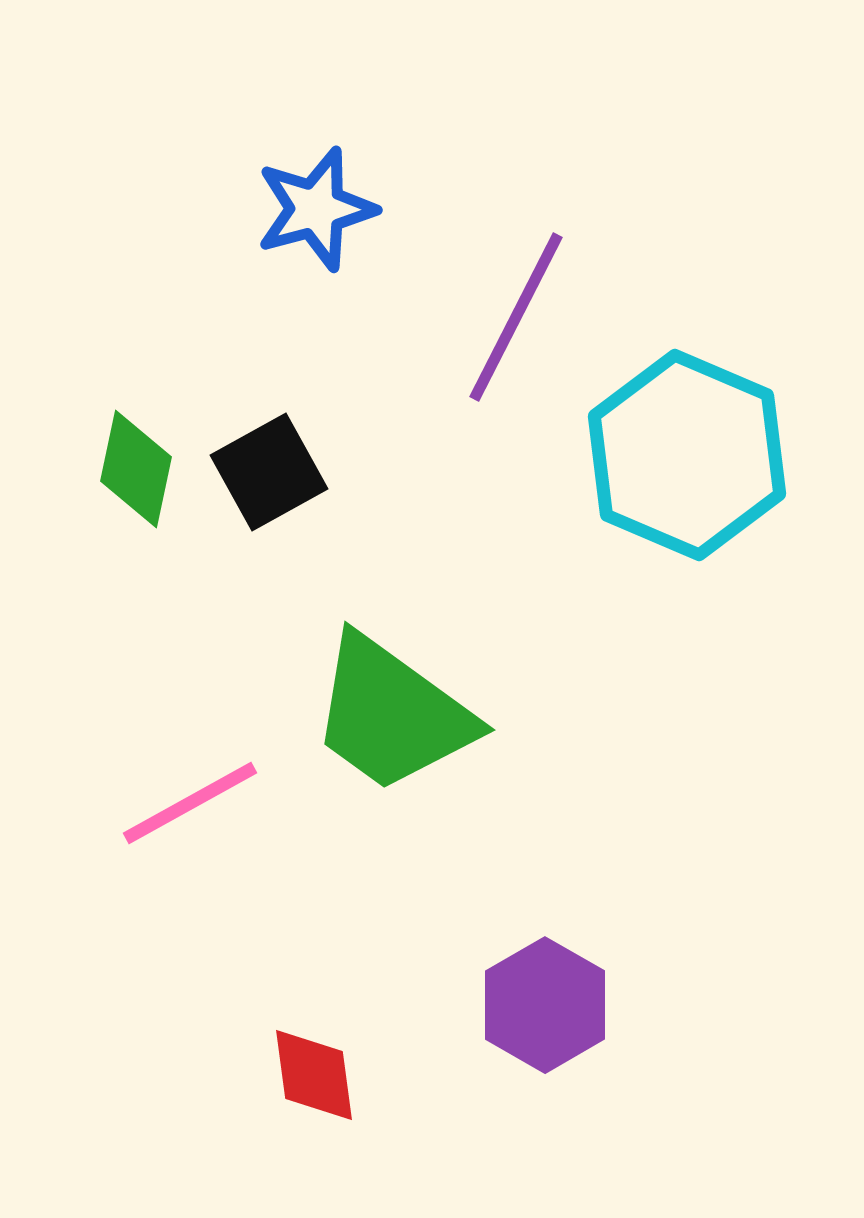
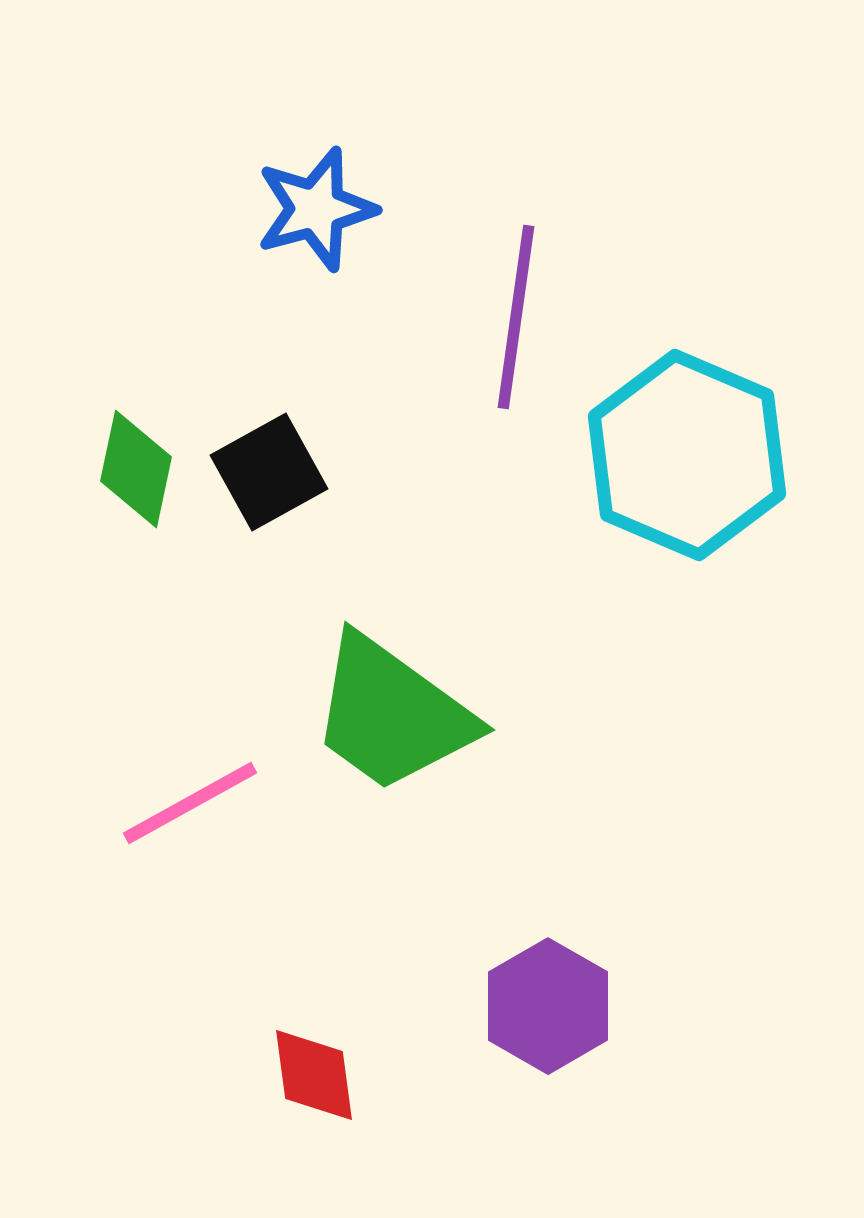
purple line: rotated 19 degrees counterclockwise
purple hexagon: moved 3 px right, 1 px down
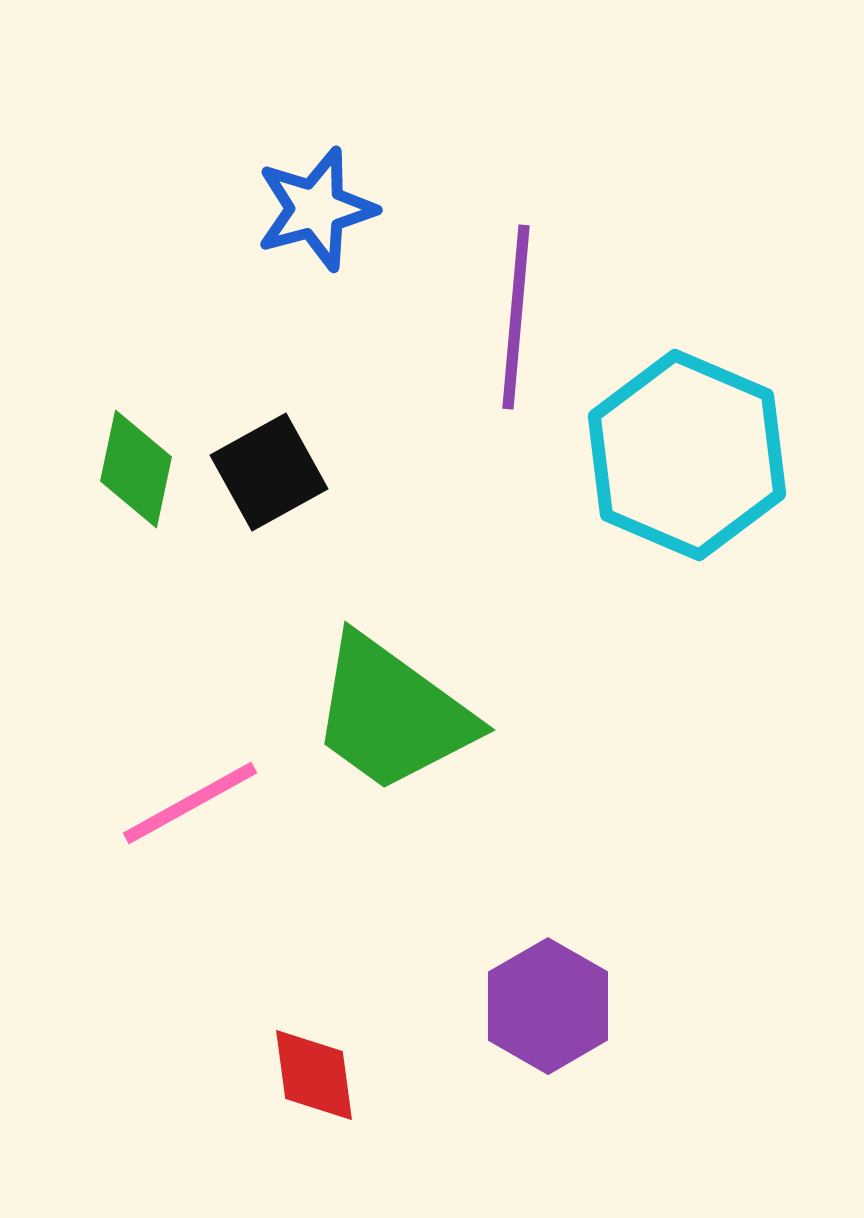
purple line: rotated 3 degrees counterclockwise
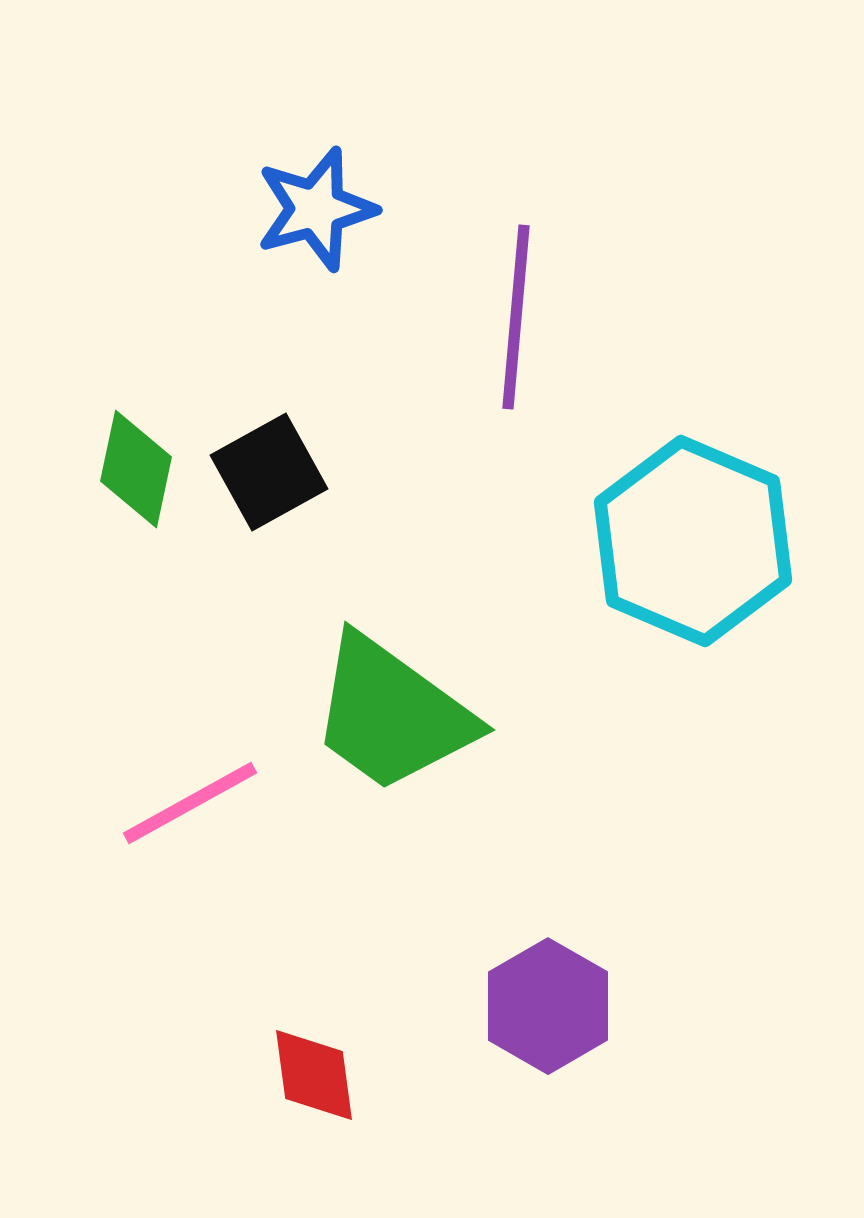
cyan hexagon: moved 6 px right, 86 px down
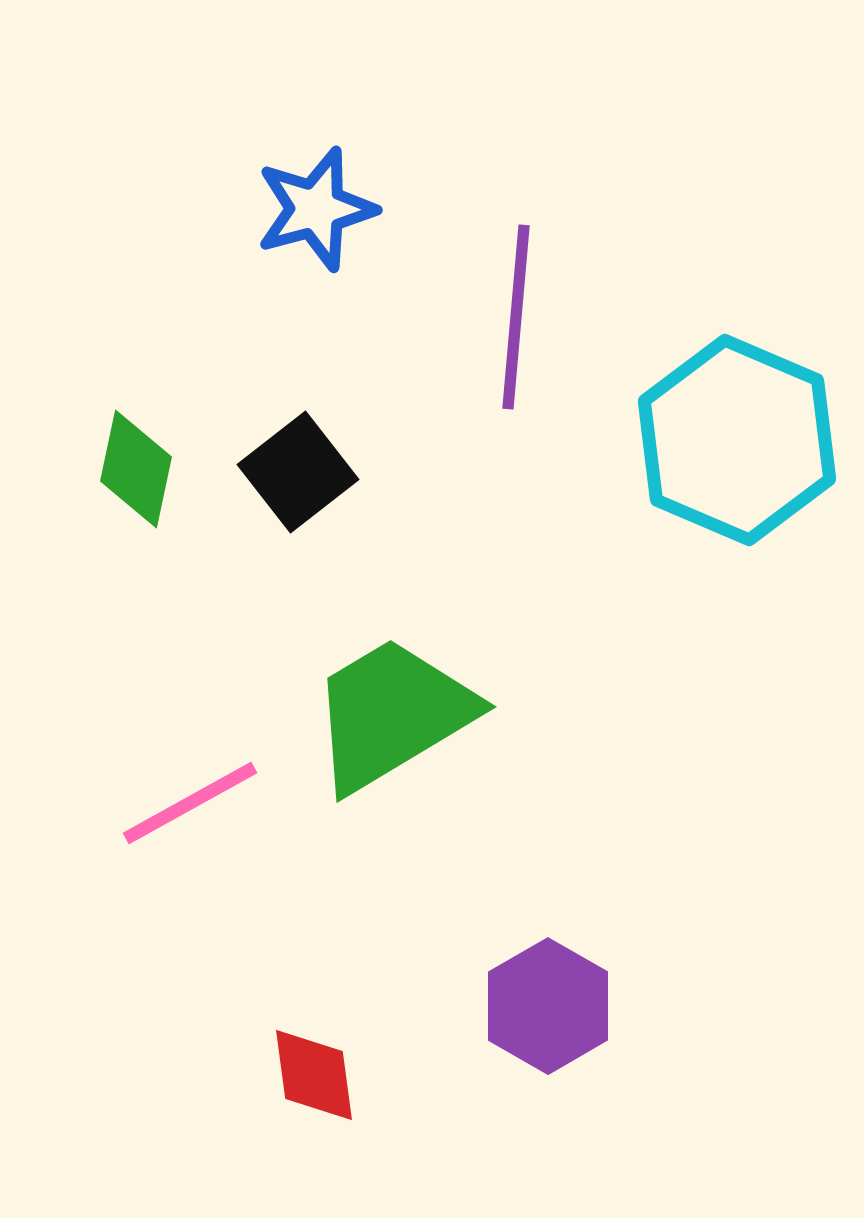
black square: moved 29 px right; rotated 9 degrees counterclockwise
cyan hexagon: moved 44 px right, 101 px up
green trapezoid: rotated 113 degrees clockwise
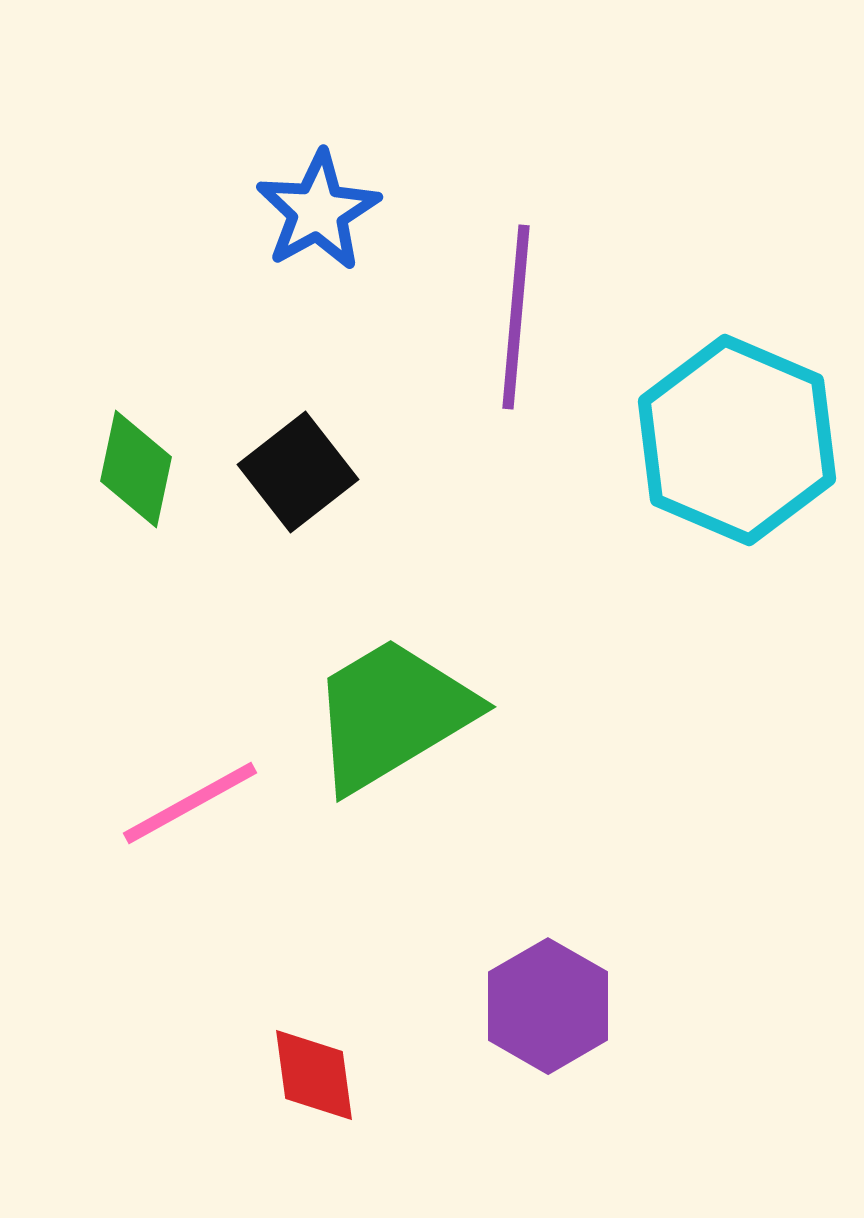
blue star: moved 2 px right, 2 px down; rotated 14 degrees counterclockwise
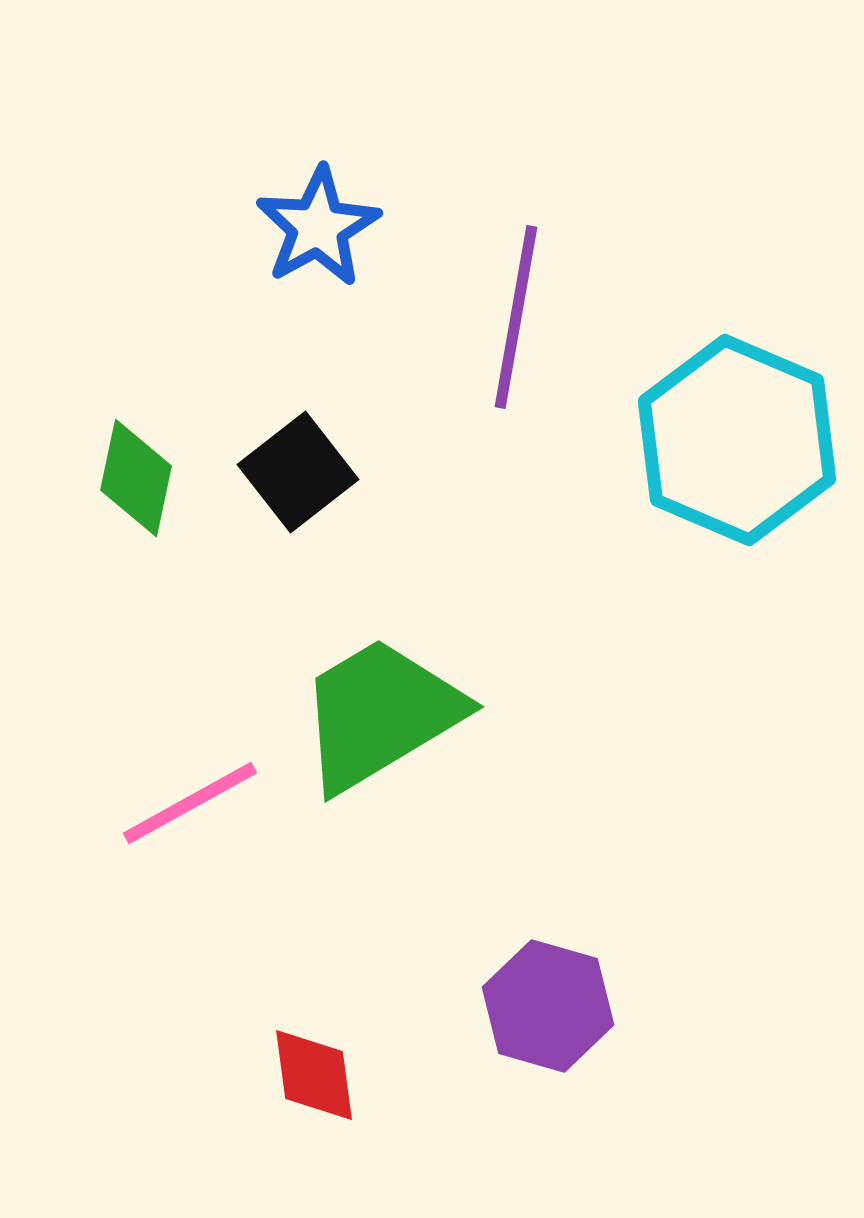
blue star: moved 16 px down
purple line: rotated 5 degrees clockwise
green diamond: moved 9 px down
green trapezoid: moved 12 px left
purple hexagon: rotated 14 degrees counterclockwise
